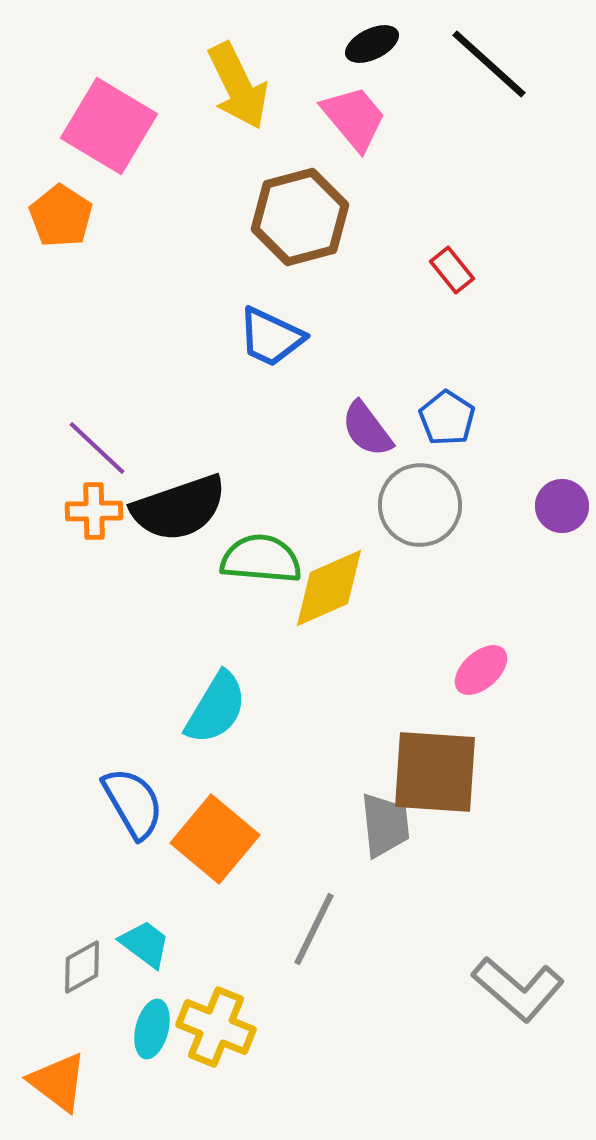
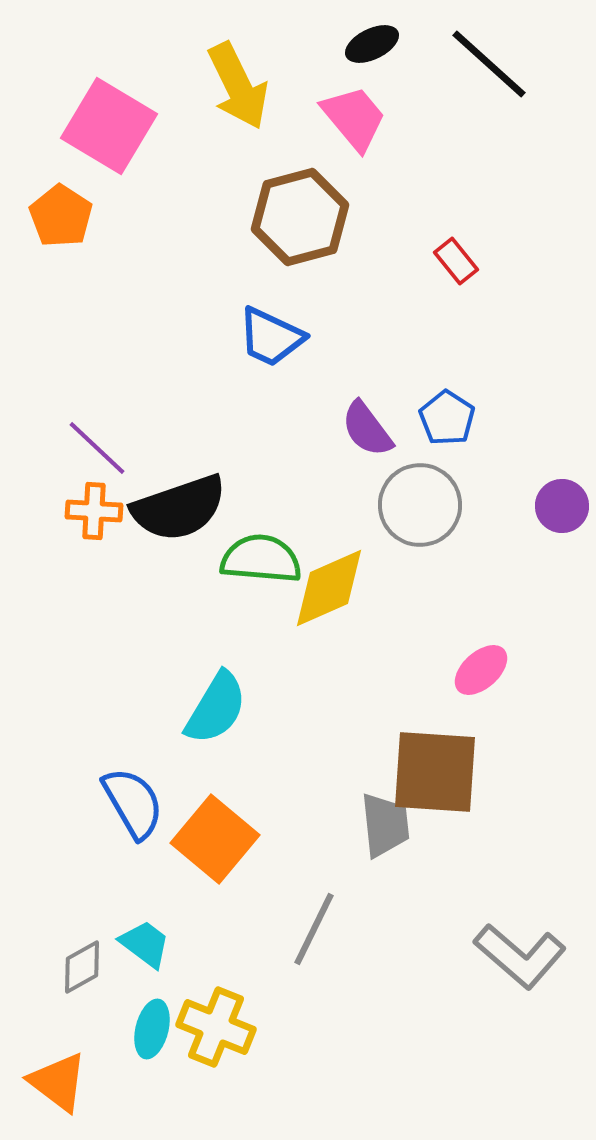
red rectangle: moved 4 px right, 9 px up
orange cross: rotated 4 degrees clockwise
gray L-shape: moved 2 px right, 33 px up
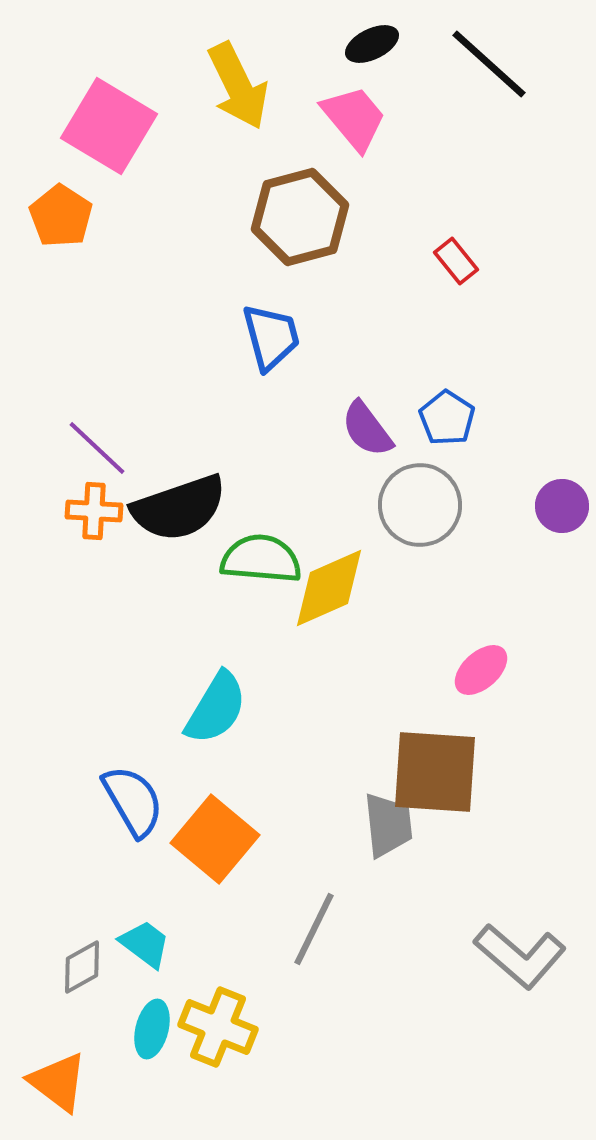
blue trapezoid: rotated 130 degrees counterclockwise
blue semicircle: moved 2 px up
gray trapezoid: moved 3 px right
yellow cross: moved 2 px right
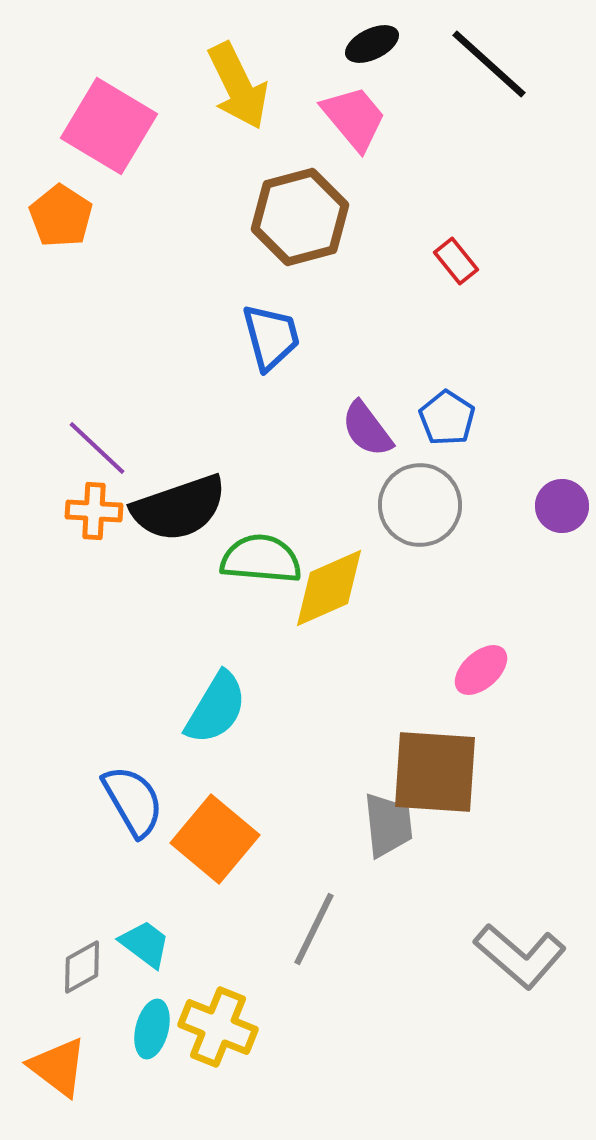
orange triangle: moved 15 px up
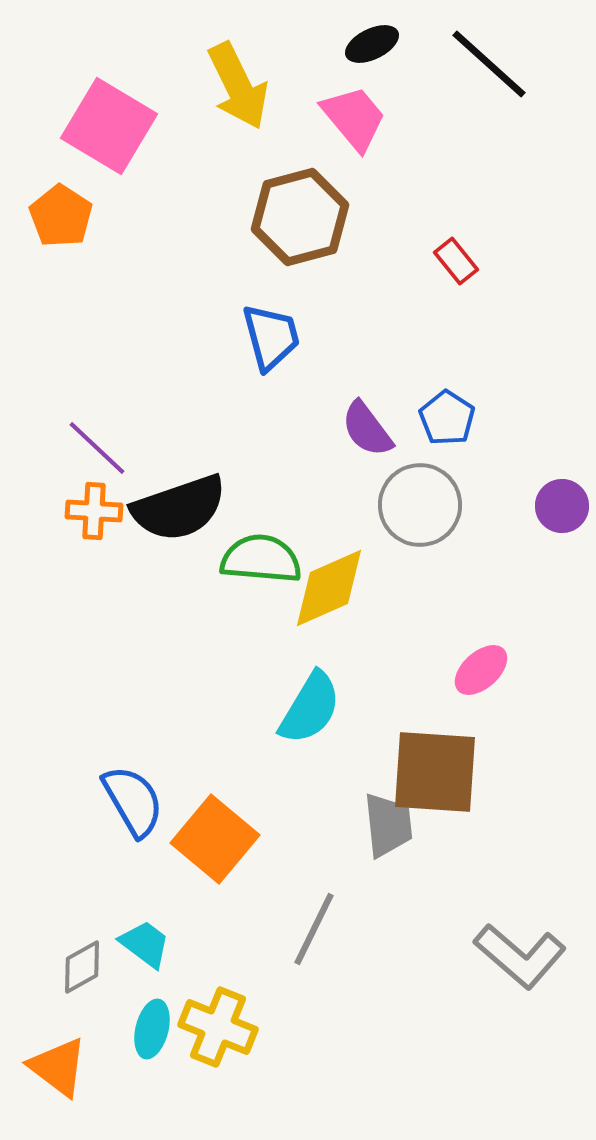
cyan semicircle: moved 94 px right
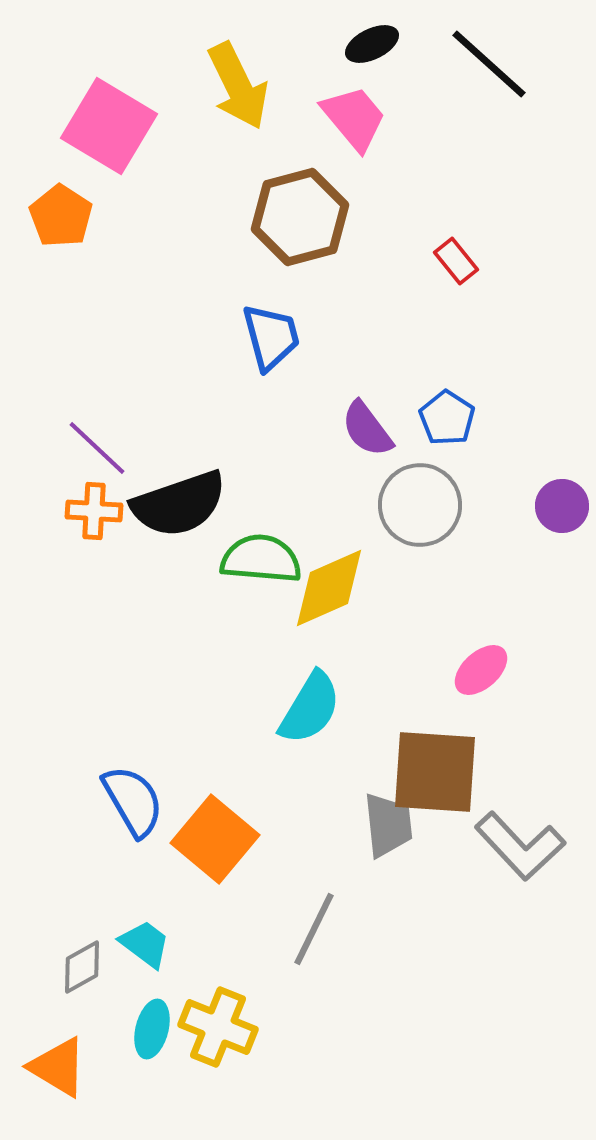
black semicircle: moved 4 px up
gray L-shape: moved 110 px up; rotated 6 degrees clockwise
orange triangle: rotated 6 degrees counterclockwise
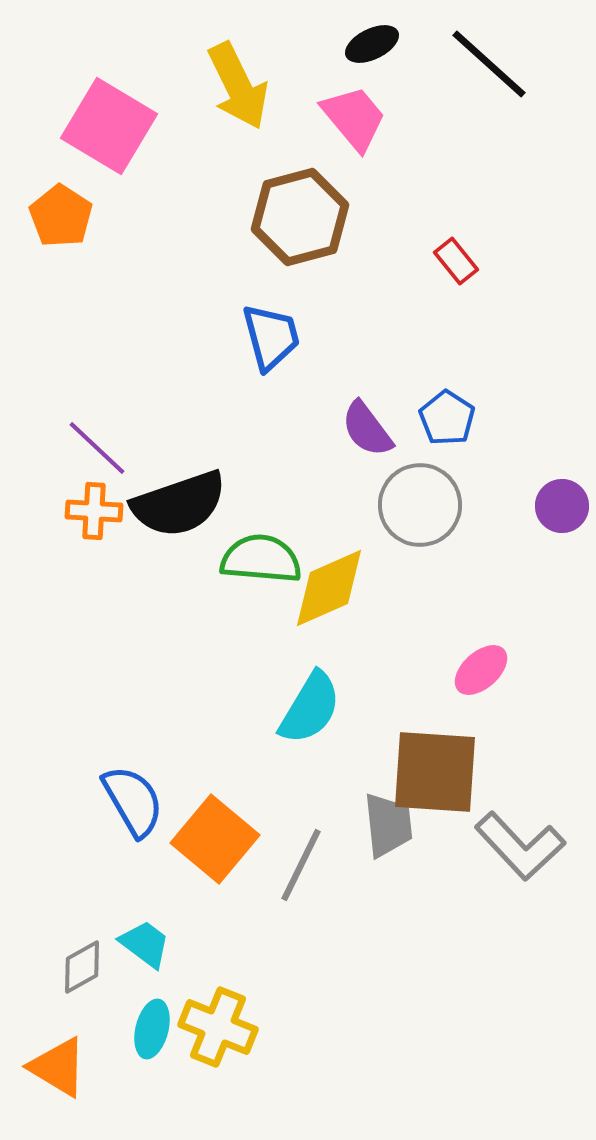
gray line: moved 13 px left, 64 px up
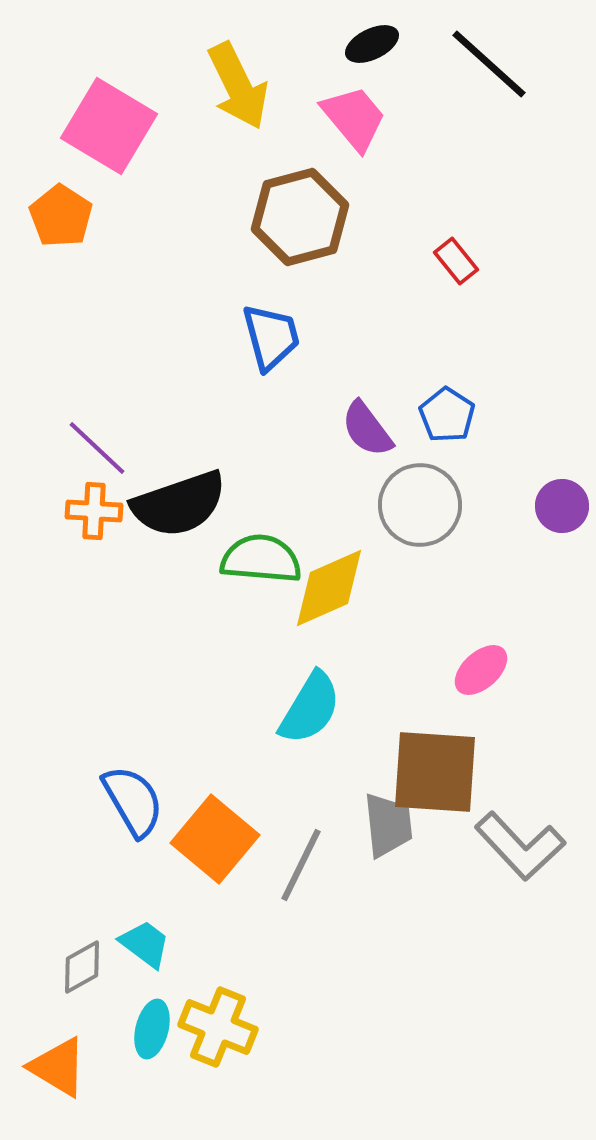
blue pentagon: moved 3 px up
